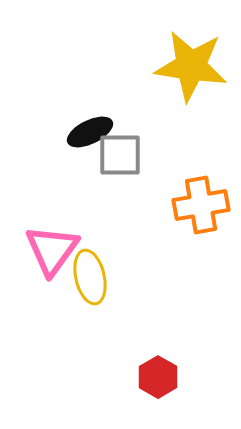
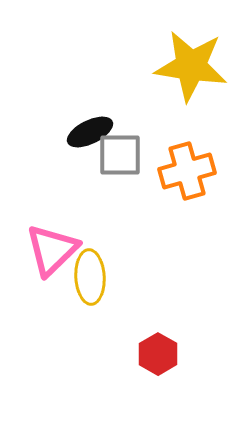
orange cross: moved 14 px left, 34 px up; rotated 6 degrees counterclockwise
pink triangle: rotated 10 degrees clockwise
yellow ellipse: rotated 10 degrees clockwise
red hexagon: moved 23 px up
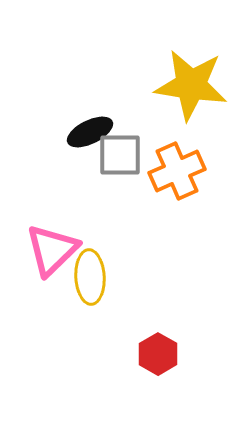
yellow star: moved 19 px down
orange cross: moved 10 px left; rotated 8 degrees counterclockwise
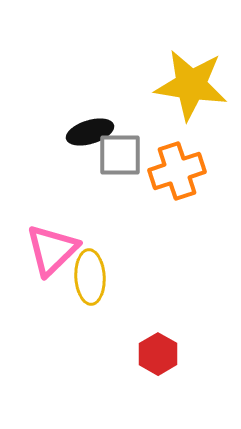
black ellipse: rotated 9 degrees clockwise
orange cross: rotated 6 degrees clockwise
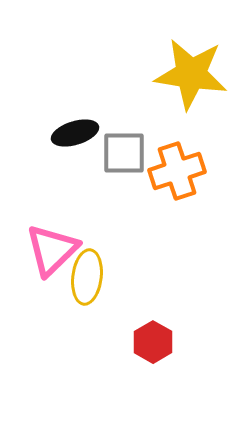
yellow star: moved 11 px up
black ellipse: moved 15 px left, 1 px down
gray square: moved 4 px right, 2 px up
yellow ellipse: moved 3 px left; rotated 10 degrees clockwise
red hexagon: moved 5 px left, 12 px up
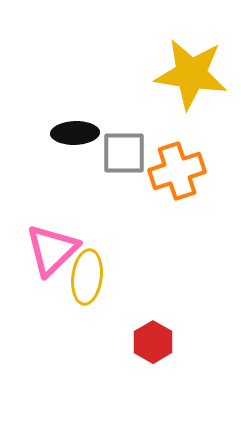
black ellipse: rotated 15 degrees clockwise
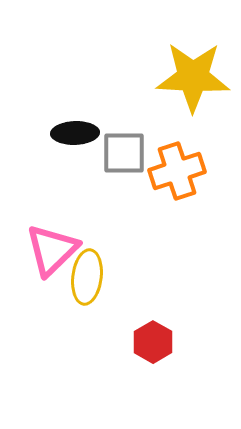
yellow star: moved 2 px right, 3 px down; rotated 6 degrees counterclockwise
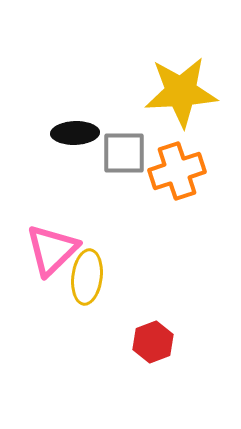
yellow star: moved 12 px left, 15 px down; rotated 6 degrees counterclockwise
red hexagon: rotated 9 degrees clockwise
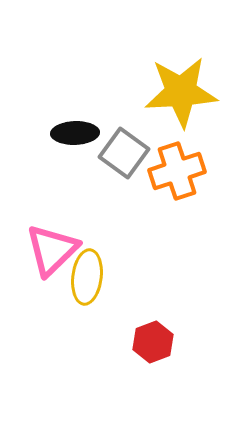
gray square: rotated 36 degrees clockwise
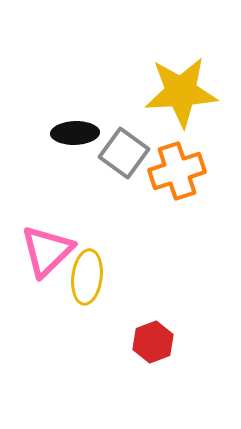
pink triangle: moved 5 px left, 1 px down
